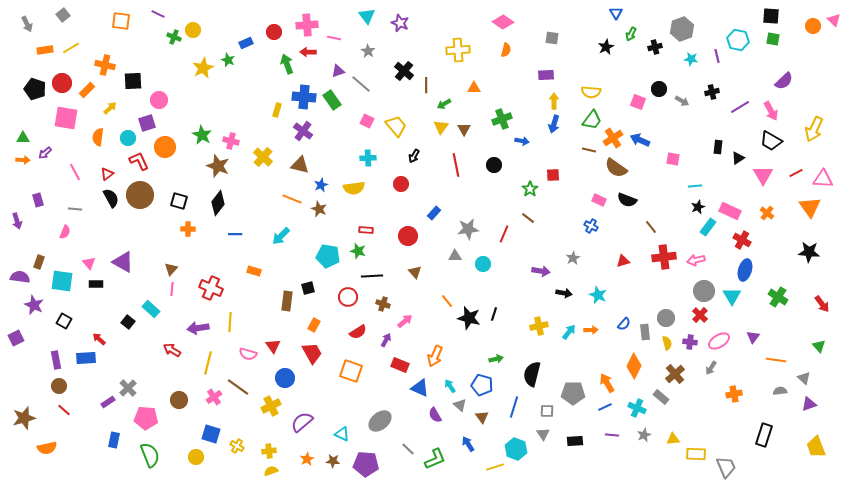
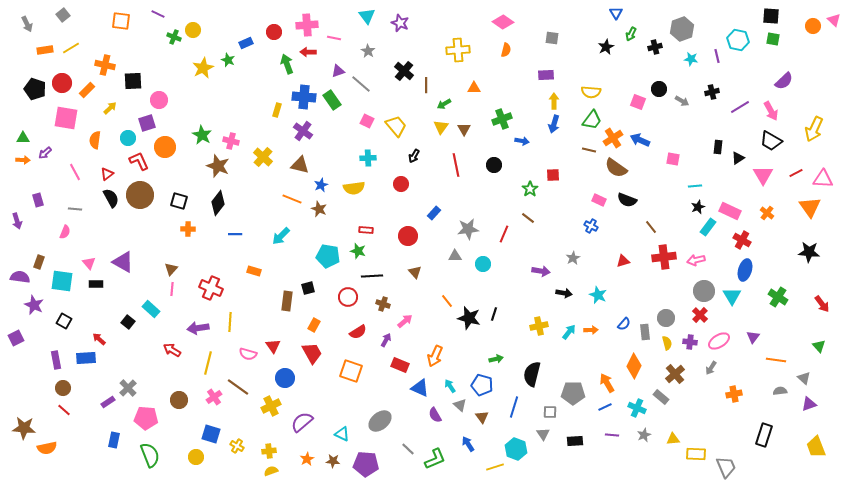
orange semicircle at (98, 137): moved 3 px left, 3 px down
brown circle at (59, 386): moved 4 px right, 2 px down
gray square at (547, 411): moved 3 px right, 1 px down
brown star at (24, 418): moved 10 px down; rotated 20 degrees clockwise
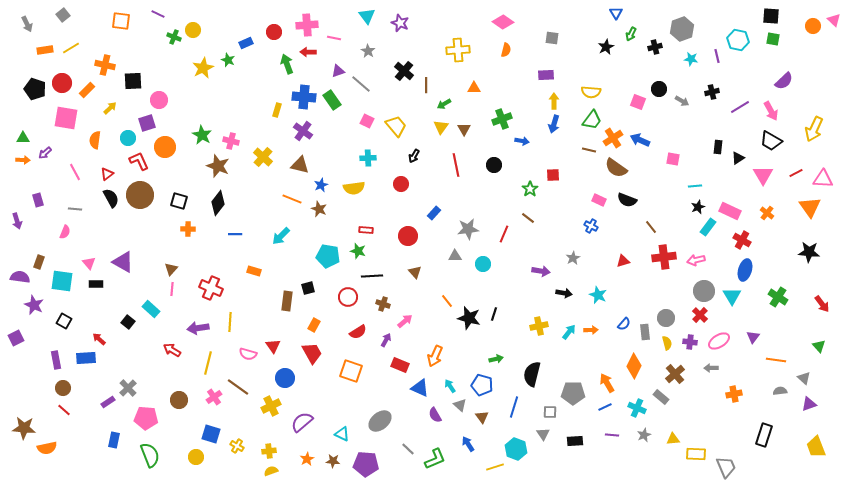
gray arrow at (711, 368): rotated 56 degrees clockwise
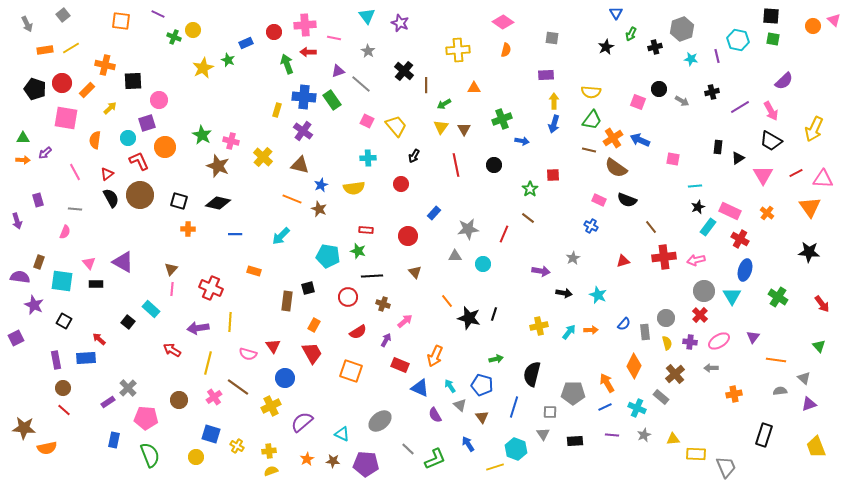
pink cross at (307, 25): moved 2 px left
black diamond at (218, 203): rotated 65 degrees clockwise
red cross at (742, 240): moved 2 px left, 1 px up
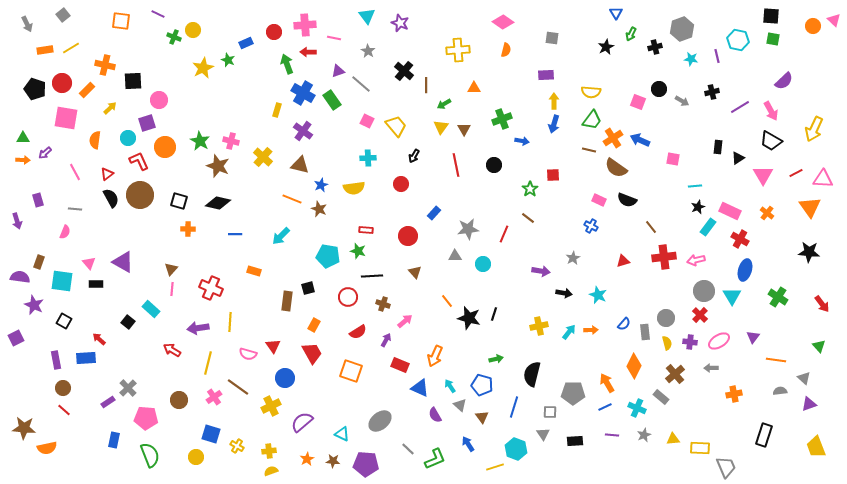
blue cross at (304, 97): moved 1 px left, 4 px up; rotated 25 degrees clockwise
green star at (202, 135): moved 2 px left, 6 px down
yellow rectangle at (696, 454): moved 4 px right, 6 px up
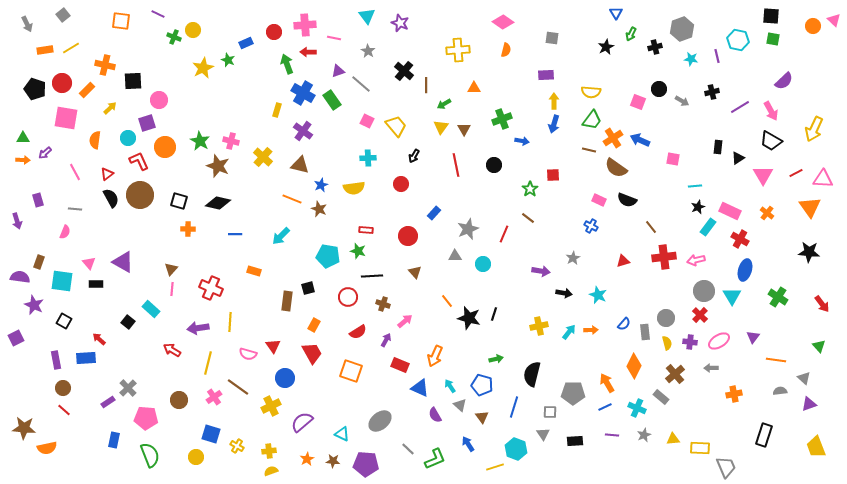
gray star at (468, 229): rotated 15 degrees counterclockwise
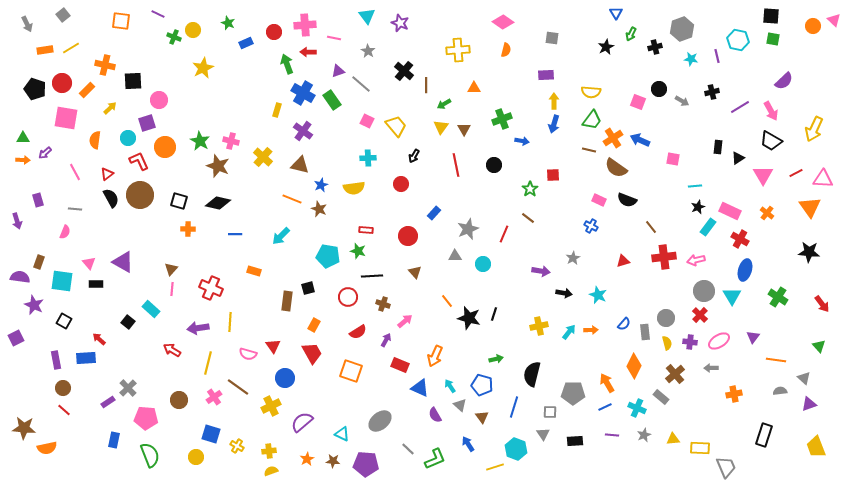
green star at (228, 60): moved 37 px up
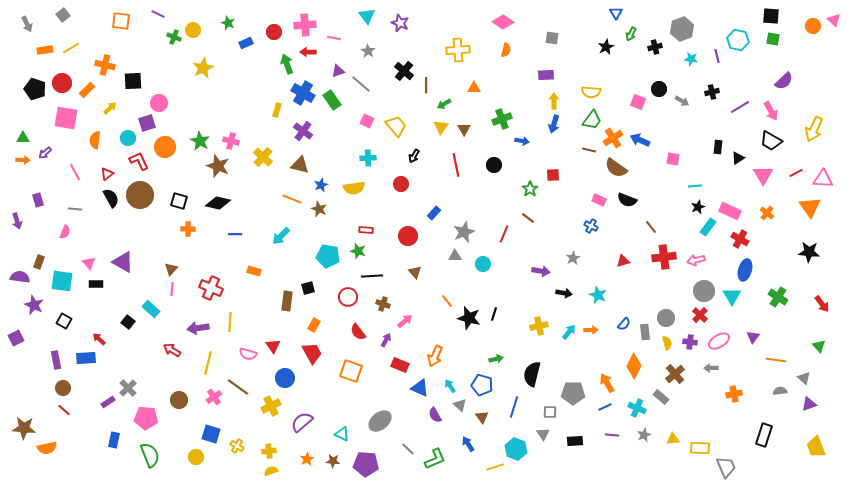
pink circle at (159, 100): moved 3 px down
gray star at (468, 229): moved 4 px left, 3 px down
red semicircle at (358, 332): rotated 84 degrees clockwise
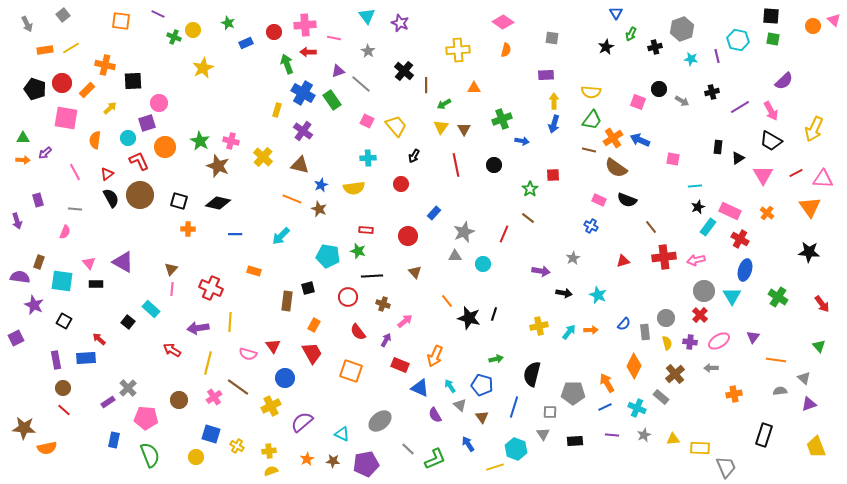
purple pentagon at (366, 464): rotated 15 degrees counterclockwise
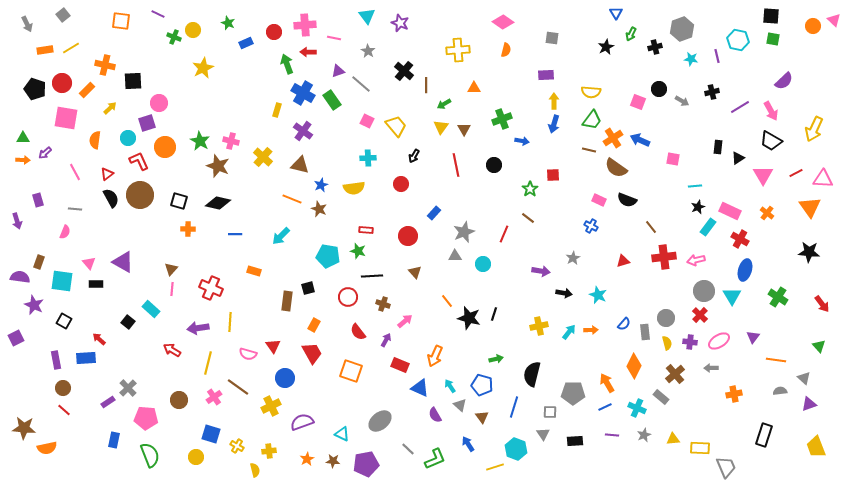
purple semicircle at (302, 422): rotated 20 degrees clockwise
yellow semicircle at (271, 471): moved 16 px left, 1 px up; rotated 96 degrees clockwise
